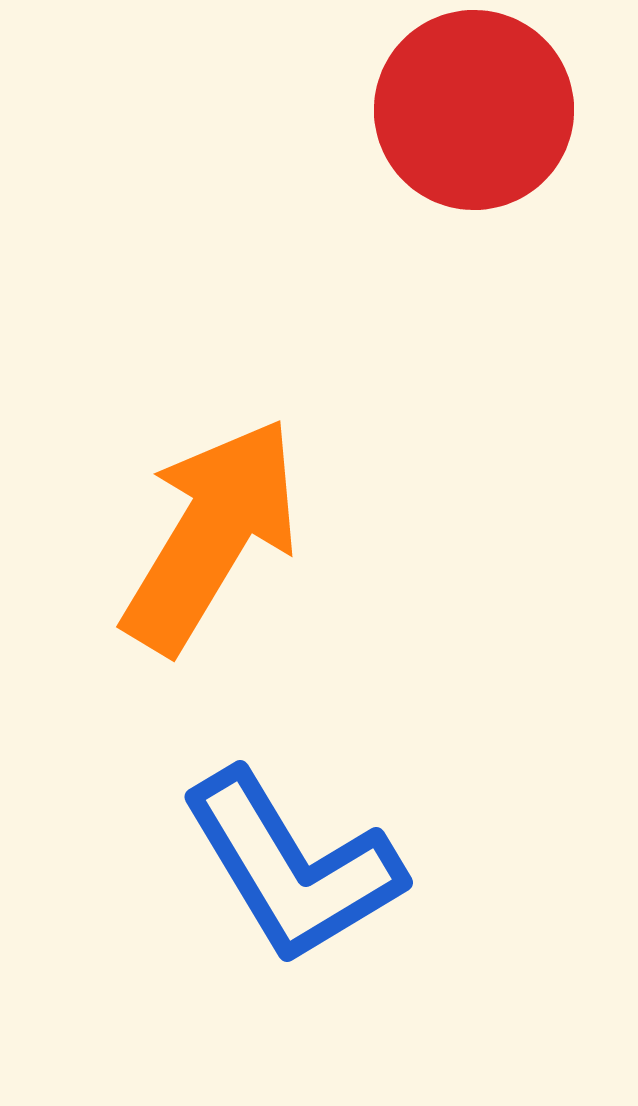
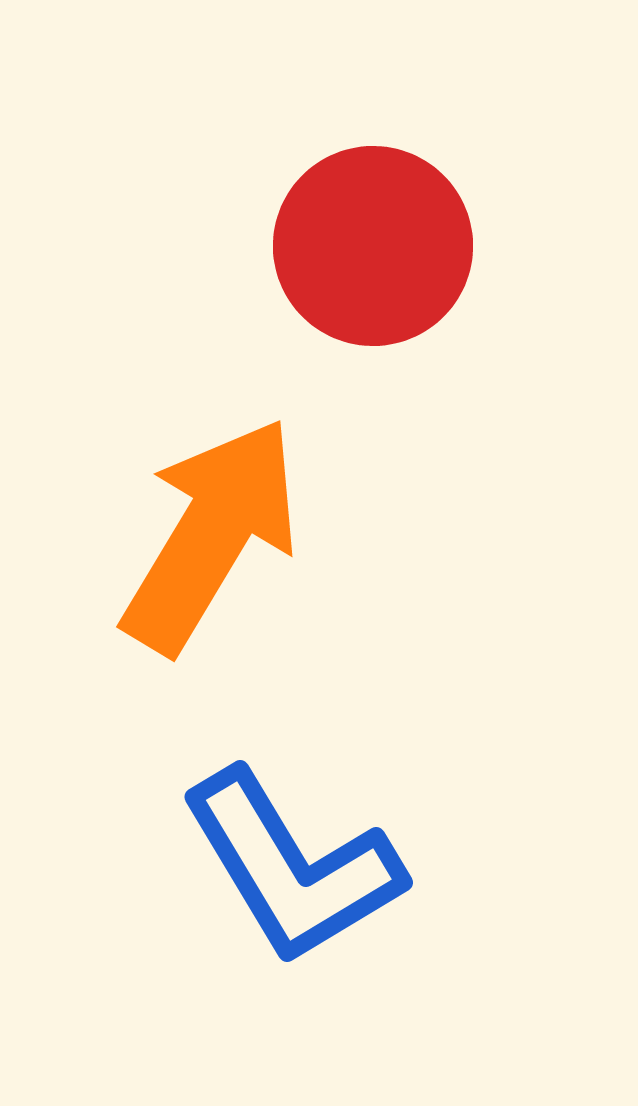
red circle: moved 101 px left, 136 px down
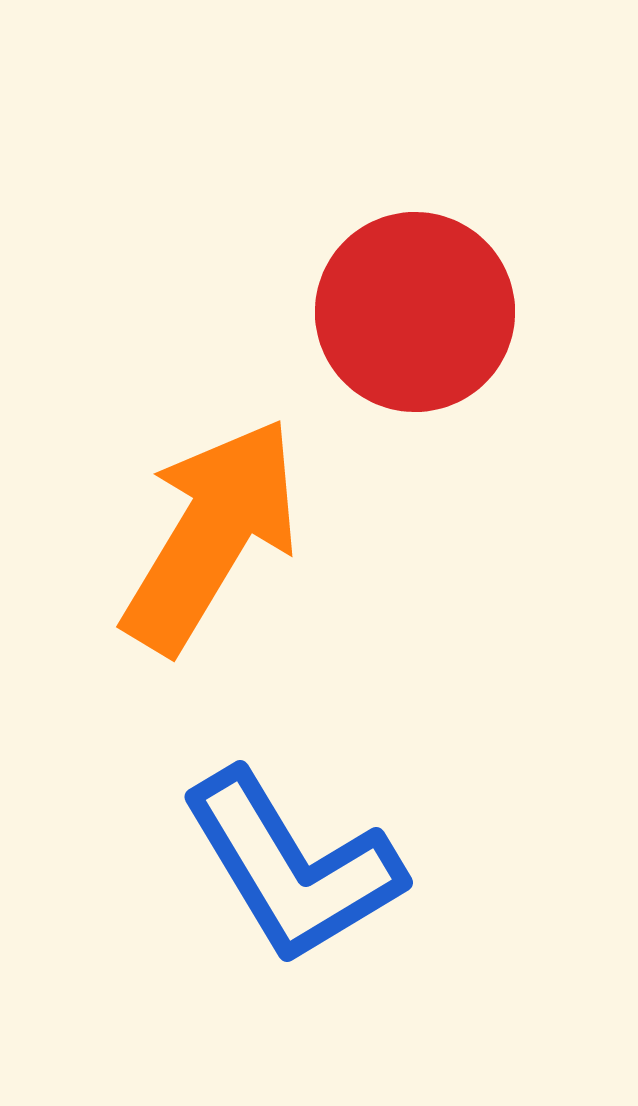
red circle: moved 42 px right, 66 px down
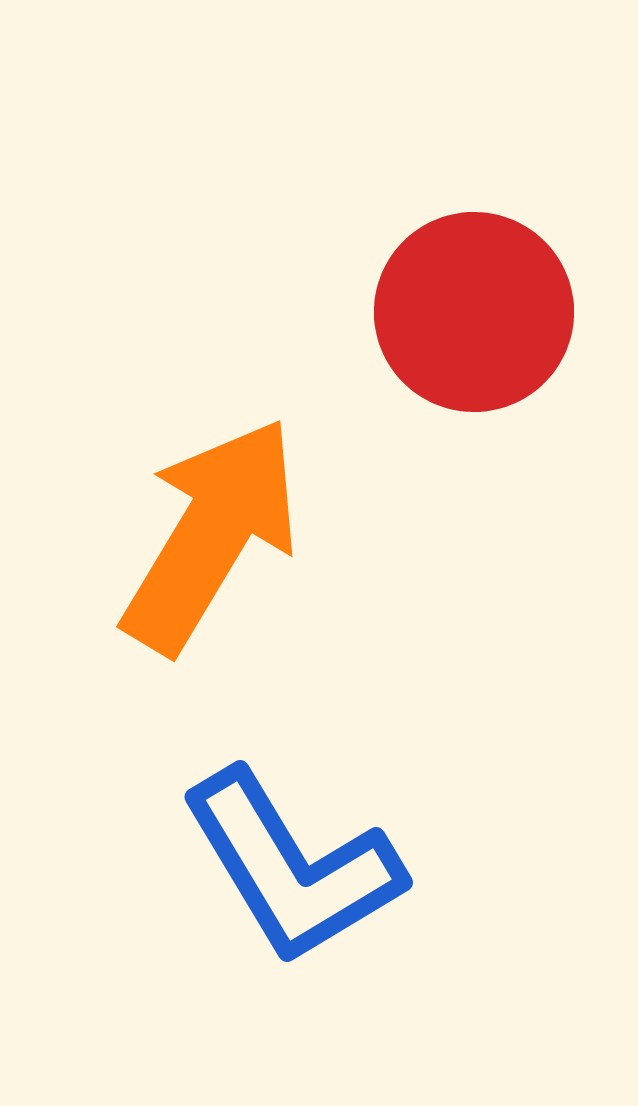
red circle: moved 59 px right
